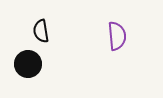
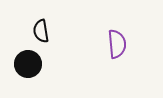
purple semicircle: moved 8 px down
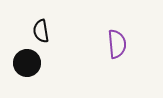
black circle: moved 1 px left, 1 px up
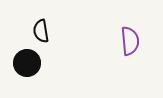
purple semicircle: moved 13 px right, 3 px up
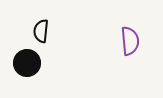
black semicircle: rotated 15 degrees clockwise
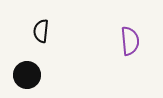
black circle: moved 12 px down
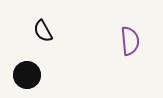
black semicircle: moved 2 px right; rotated 35 degrees counterclockwise
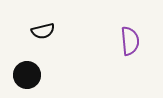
black semicircle: rotated 75 degrees counterclockwise
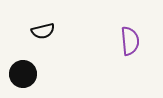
black circle: moved 4 px left, 1 px up
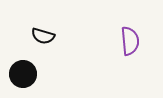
black semicircle: moved 5 px down; rotated 30 degrees clockwise
